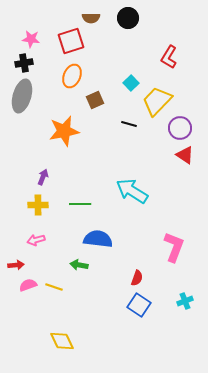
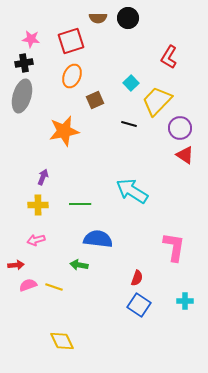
brown semicircle: moved 7 px right
pink L-shape: rotated 12 degrees counterclockwise
cyan cross: rotated 21 degrees clockwise
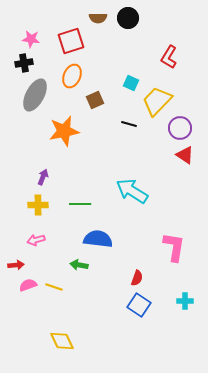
cyan square: rotated 21 degrees counterclockwise
gray ellipse: moved 13 px right, 1 px up; rotated 12 degrees clockwise
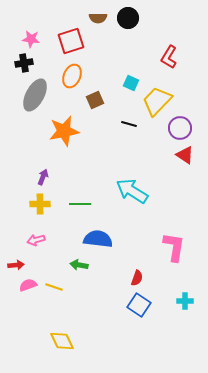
yellow cross: moved 2 px right, 1 px up
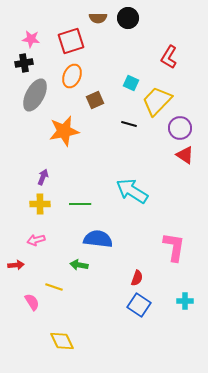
pink semicircle: moved 4 px right, 17 px down; rotated 78 degrees clockwise
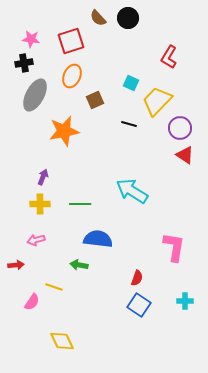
brown semicircle: rotated 48 degrees clockwise
pink semicircle: rotated 66 degrees clockwise
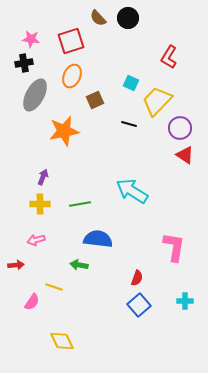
green line: rotated 10 degrees counterclockwise
blue square: rotated 15 degrees clockwise
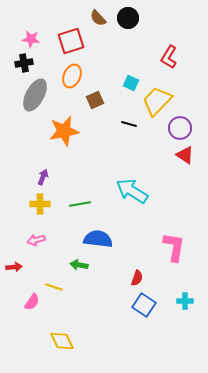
red arrow: moved 2 px left, 2 px down
blue square: moved 5 px right; rotated 15 degrees counterclockwise
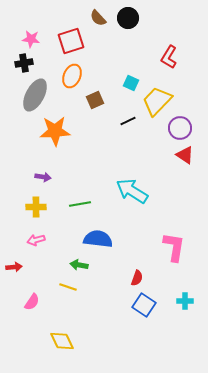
black line: moved 1 px left, 3 px up; rotated 42 degrees counterclockwise
orange star: moved 9 px left; rotated 8 degrees clockwise
purple arrow: rotated 77 degrees clockwise
yellow cross: moved 4 px left, 3 px down
yellow line: moved 14 px right
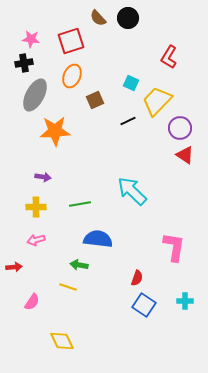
cyan arrow: rotated 12 degrees clockwise
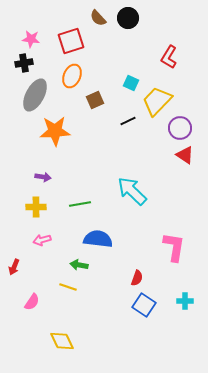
pink arrow: moved 6 px right
red arrow: rotated 119 degrees clockwise
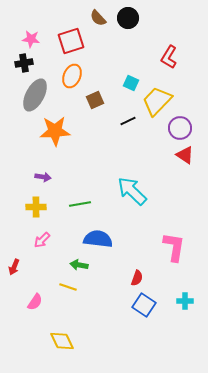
pink arrow: rotated 30 degrees counterclockwise
pink semicircle: moved 3 px right
